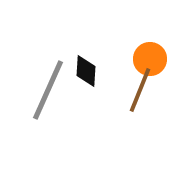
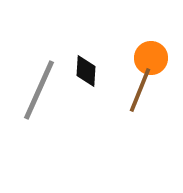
orange circle: moved 1 px right, 1 px up
gray line: moved 9 px left
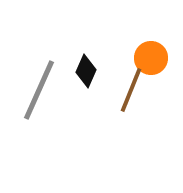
black diamond: rotated 20 degrees clockwise
brown line: moved 9 px left
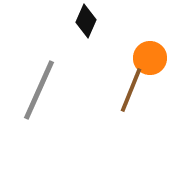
orange circle: moved 1 px left
black diamond: moved 50 px up
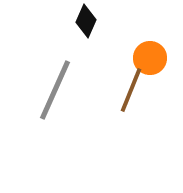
gray line: moved 16 px right
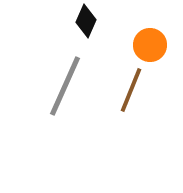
orange circle: moved 13 px up
gray line: moved 10 px right, 4 px up
